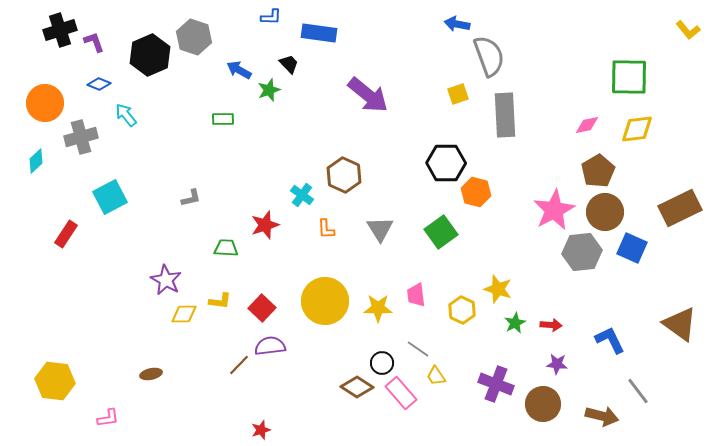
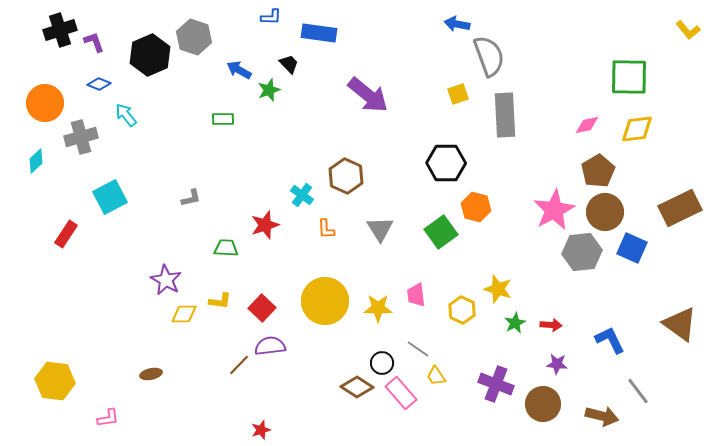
brown hexagon at (344, 175): moved 2 px right, 1 px down
orange hexagon at (476, 192): moved 15 px down
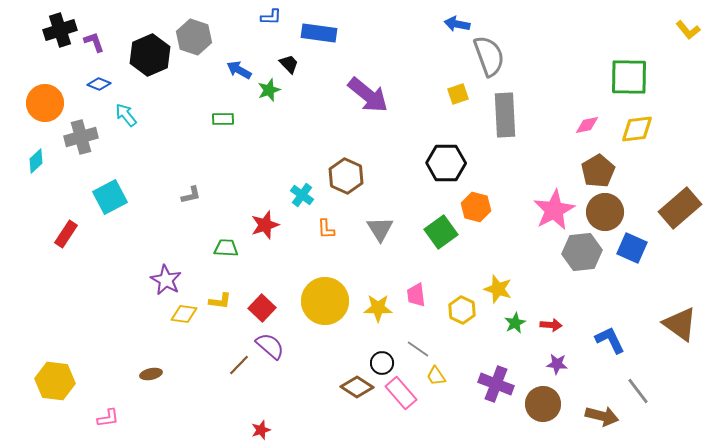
gray L-shape at (191, 198): moved 3 px up
brown rectangle at (680, 208): rotated 15 degrees counterclockwise
yellow diamond at (184, 314): rotated 8 degrees clockwise
purple semicircle at (270, 346): rotated 48 degrees clockwise
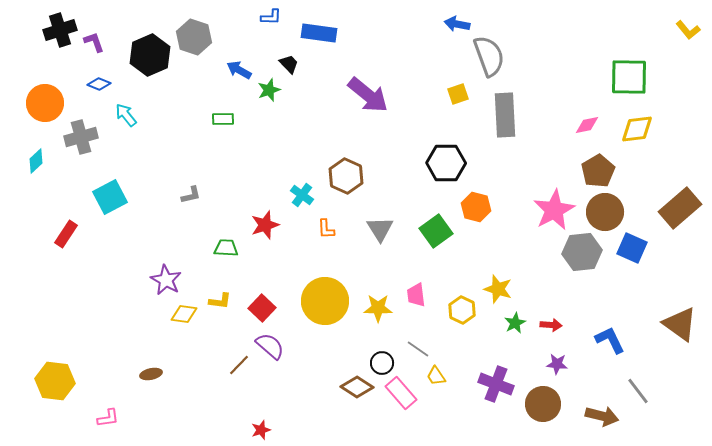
green square at (441, 232): moved 5 px left, 1 px up
